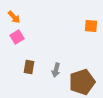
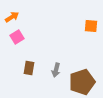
orange arrow: moved 2 px left; rotated 80 degrees counterclockwise
brown rectangle: moved 1 px down
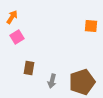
orange arrow: rotated 24 degrees counterclockwise
gray arrow: moved 4 px left, 11 px down
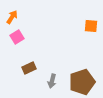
brown rectangle: rotated 56 degrees clockwise
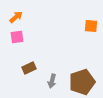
orange arrow: moved 4 px right; rotated 16 degrees clockwise
pink square: rotated 24 degrees clockwise
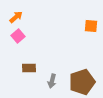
pink square: moved 1 px right, 1 px up; rotated 32 degrees counterclockwise
brown rectangle: rotated 24 degrees clockwise
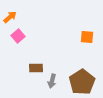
orange arrow: moved 6 px left
orange square: moved 4 px left, 11 px down
brown rectangle: moved 7 px right
brown pentagon: rotated 15 degrees counterclockwise
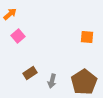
orange arrow: moved 3 px up
brown rectangle: moved 6 px left, 5 px down; rotated 32 degrees counterclockwise
brown pentagon: moved 2 px right
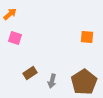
pink square: moved 3 px left, 2 px down; rotated 32 degrees counterclockwise
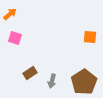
orange square: moved 3 px right
